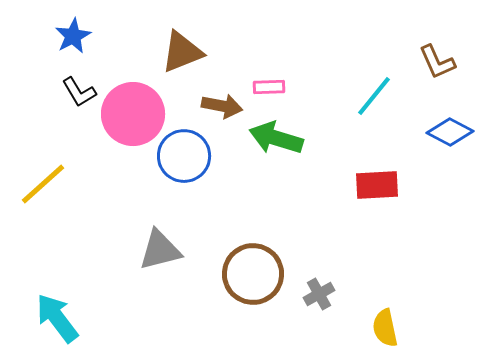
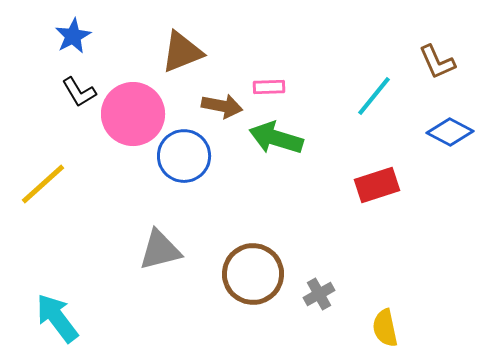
red rectangle: rotated 15 degrees counterclockwise
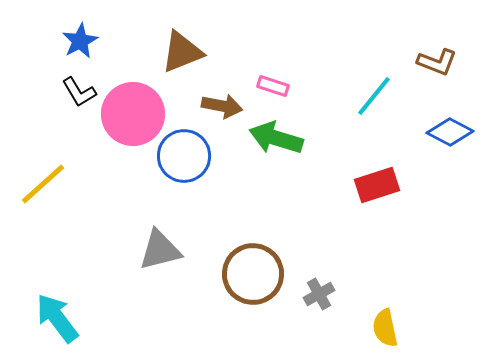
blue star: moved 7 px right, 5 px down
brown L-shape: rotated 45 degrees counterclockwise
pink rectangle: moved 4 px right, 1 px up; rotated 20 degrees clockwise
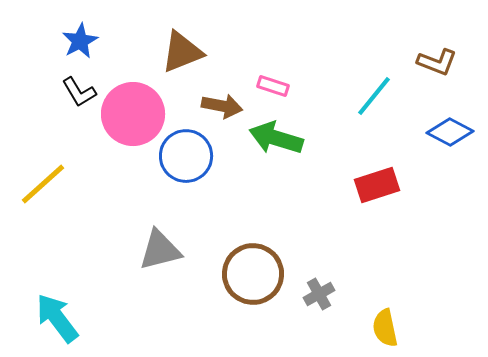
blue circle: moved 2 px right
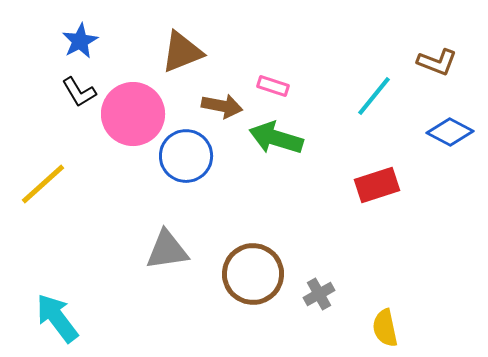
gray triangle: moved 7 px right; rotated 6 degrees clockwise
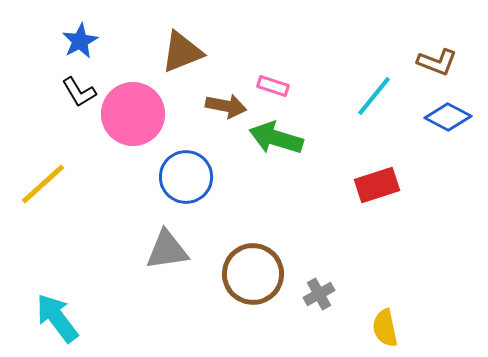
brown arrow: moved 4 px right
blue diamond: moved 2 px left, 15 px up
blue circle: moved 21 px down
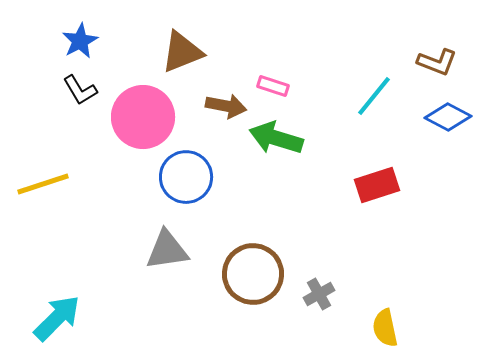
black L-shape: moved 1 px right, 2 px up
pink circle: moved 10 px right, 3 px down
yellow line: rotated 24 degrees clockwise
cyan arrow: rotated 82 degrees clockwise
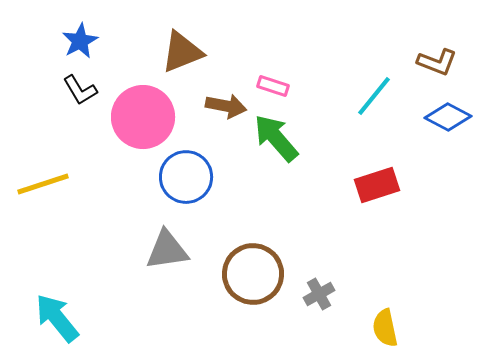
green arrow: rotated 32 degrees clockwise
cyan arrow: rotated 84 degrees counterclockwise
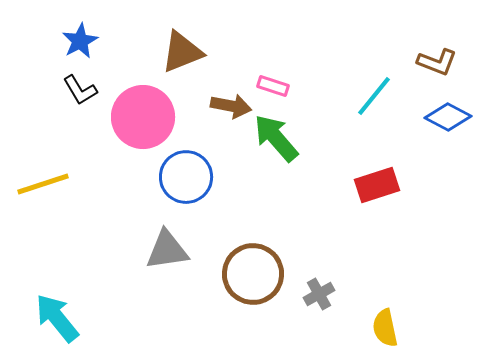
brown arrow: moved 5 px right
